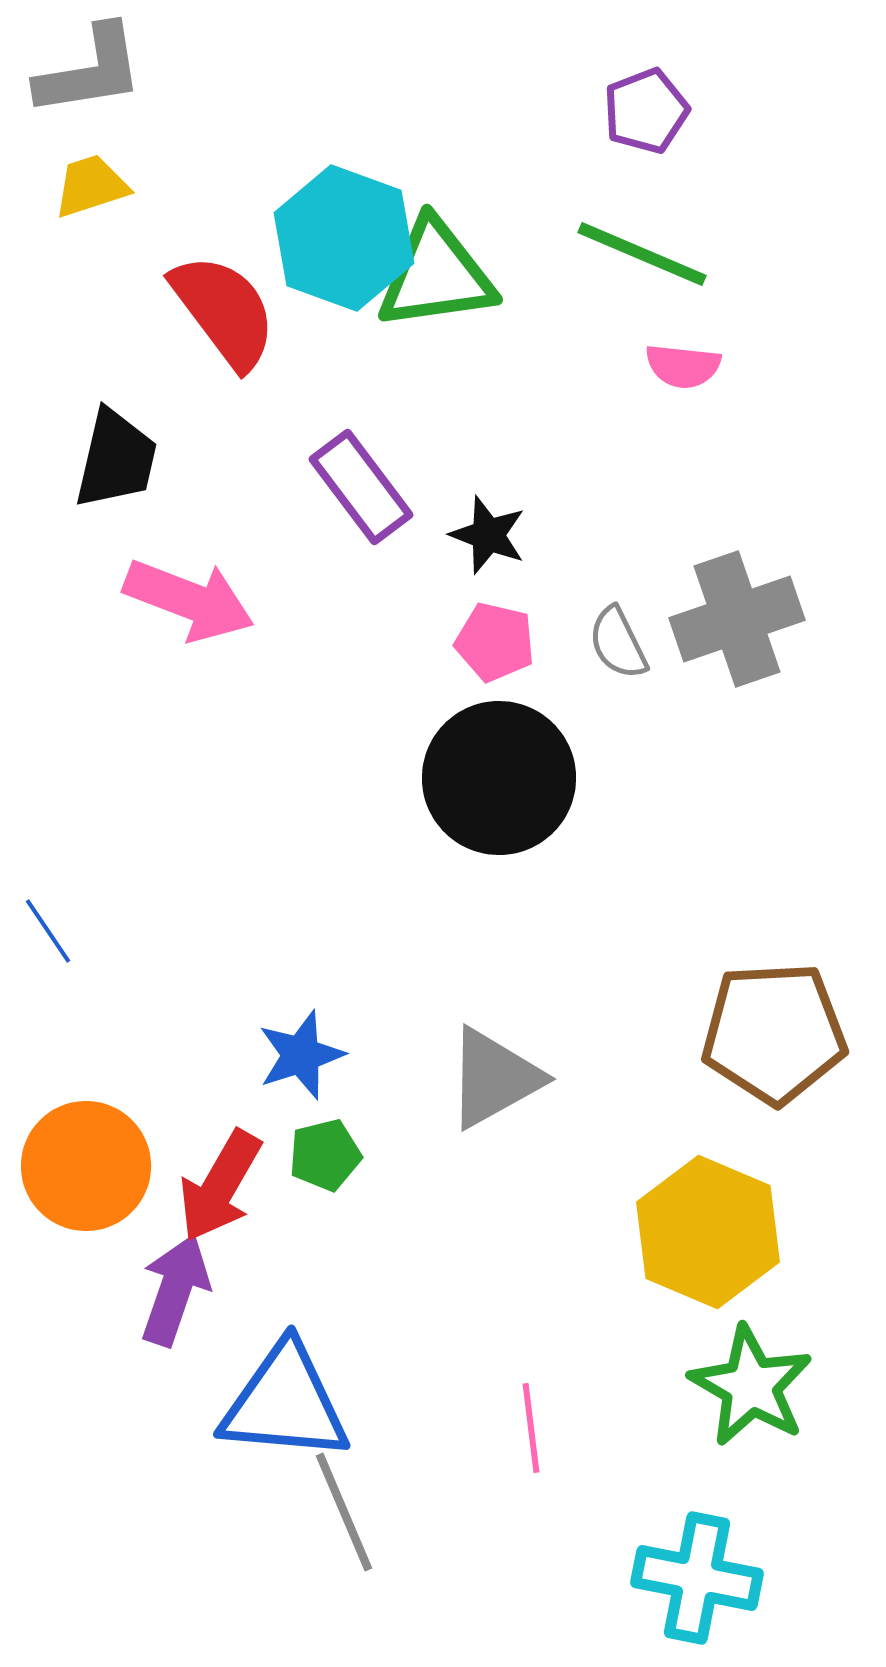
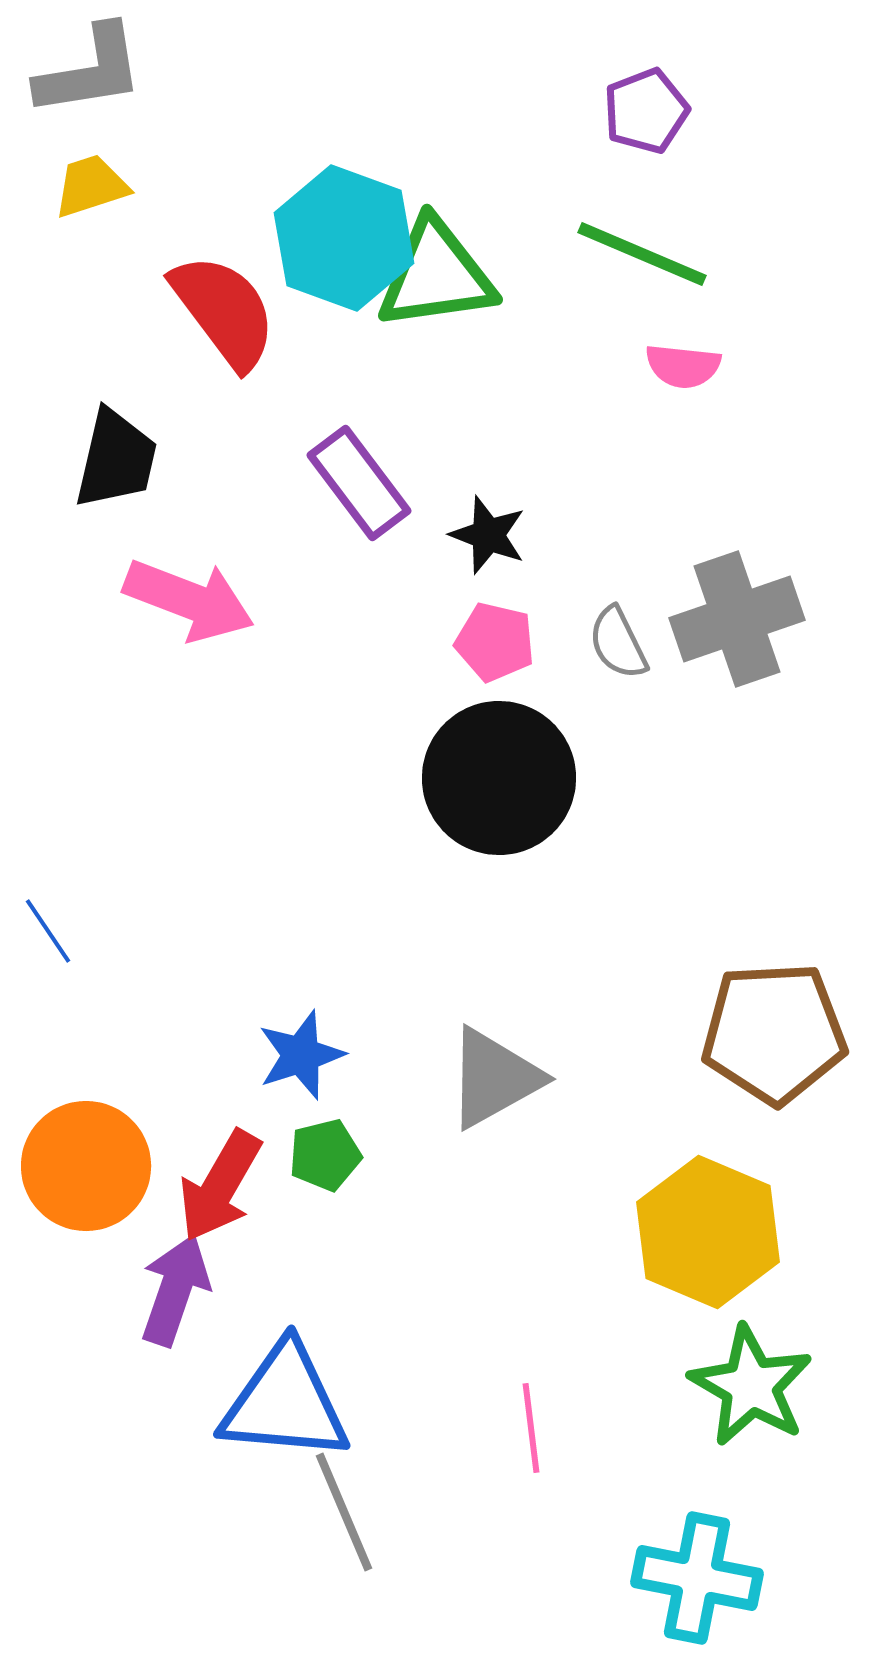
purple rectangle: moved 2 px left, 4 px up
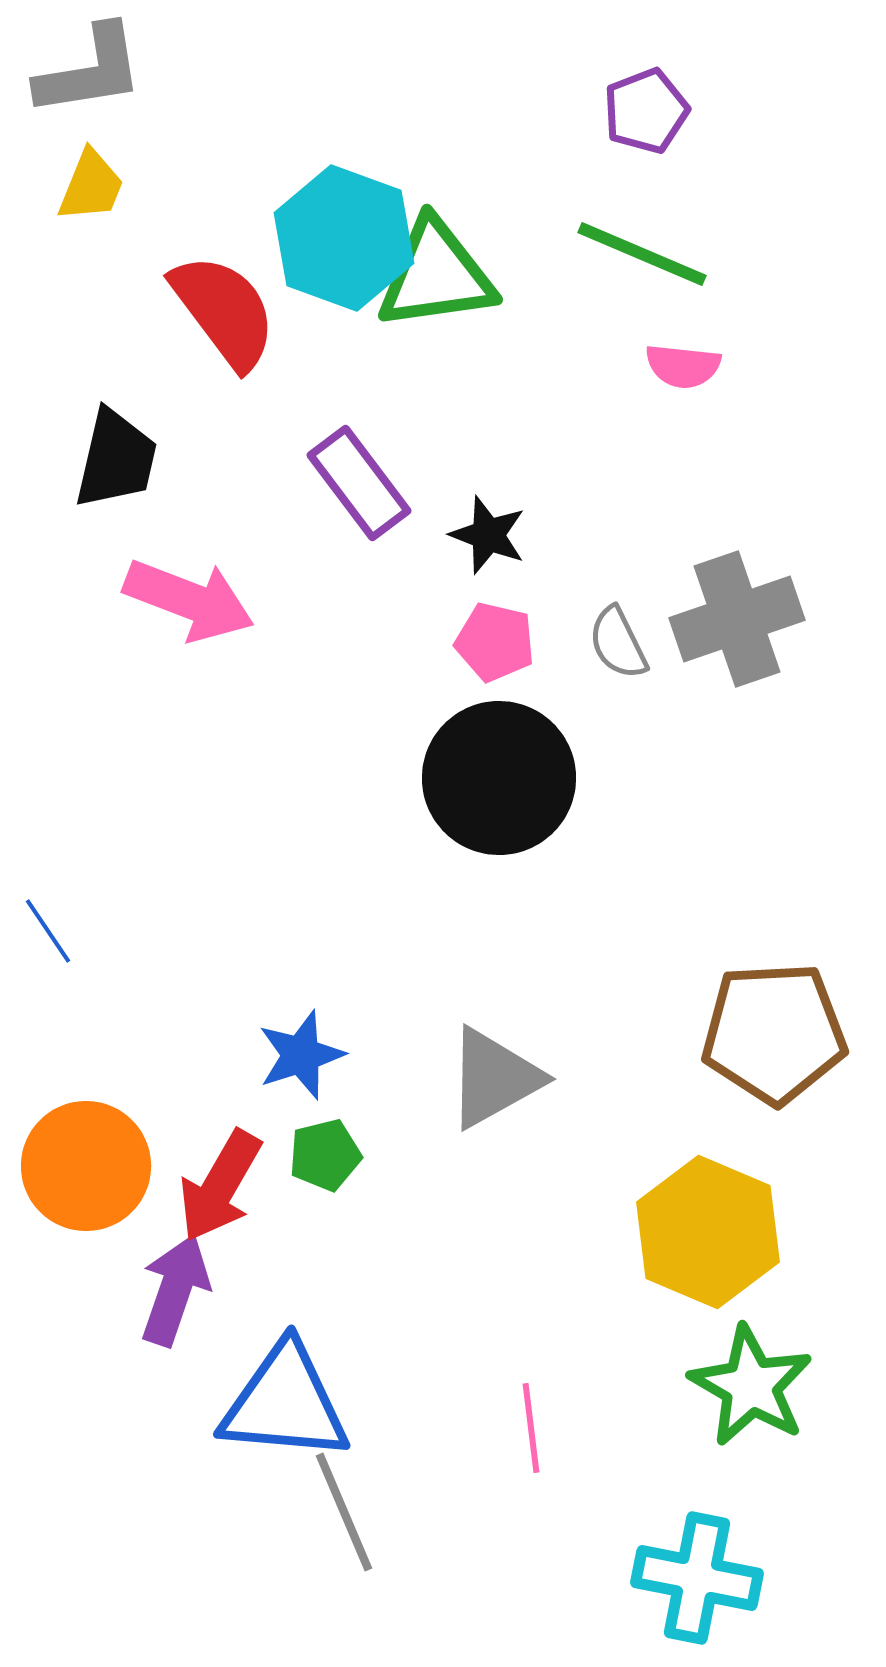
yellow trapezoid: rotated 130 degrees clockwise
